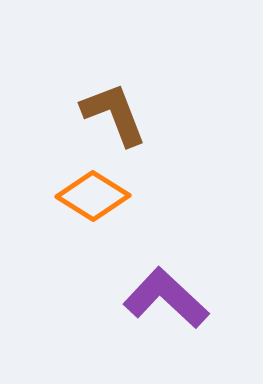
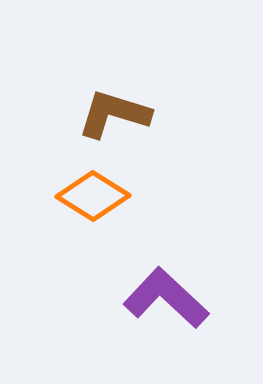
brown L-shape: rotated 52 degrees counterclockwise
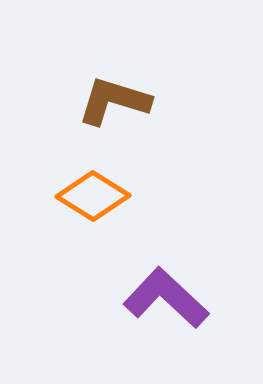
brown L-shape: moved 13 px up
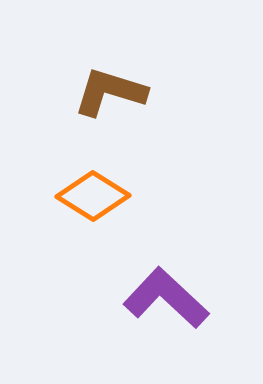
brown L-shape: moved 4 px left, 9 px up
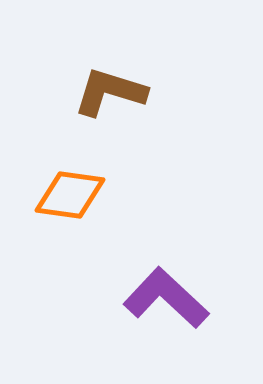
orange diamond: moved 23 px left, 1 px up; rotated 24 degrees counterclockwise
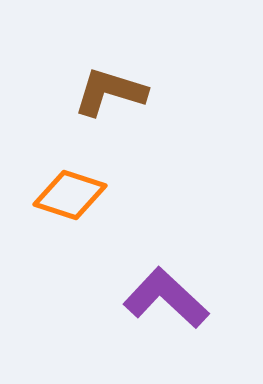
orange diamond: rotated 10 degrees clockwise
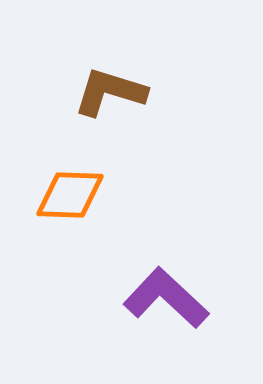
orange diamond: rotated 16 degrees counterclockwise
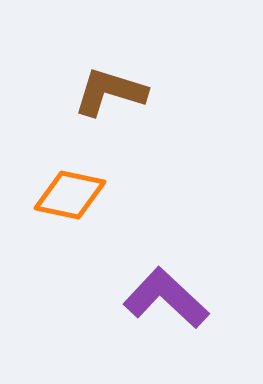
orange diamond: rotated 10 degrees clockwise
